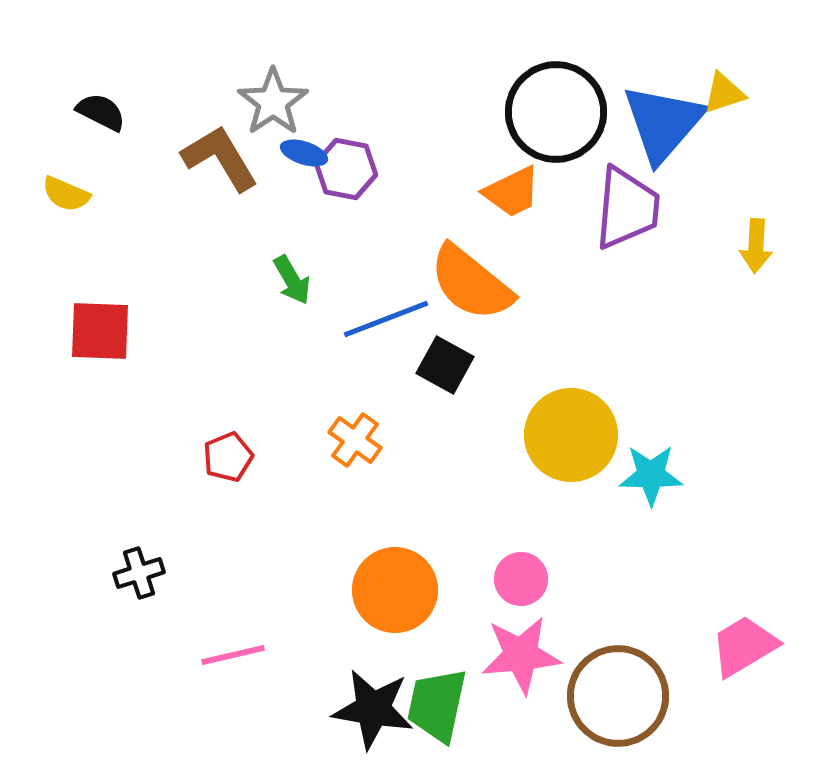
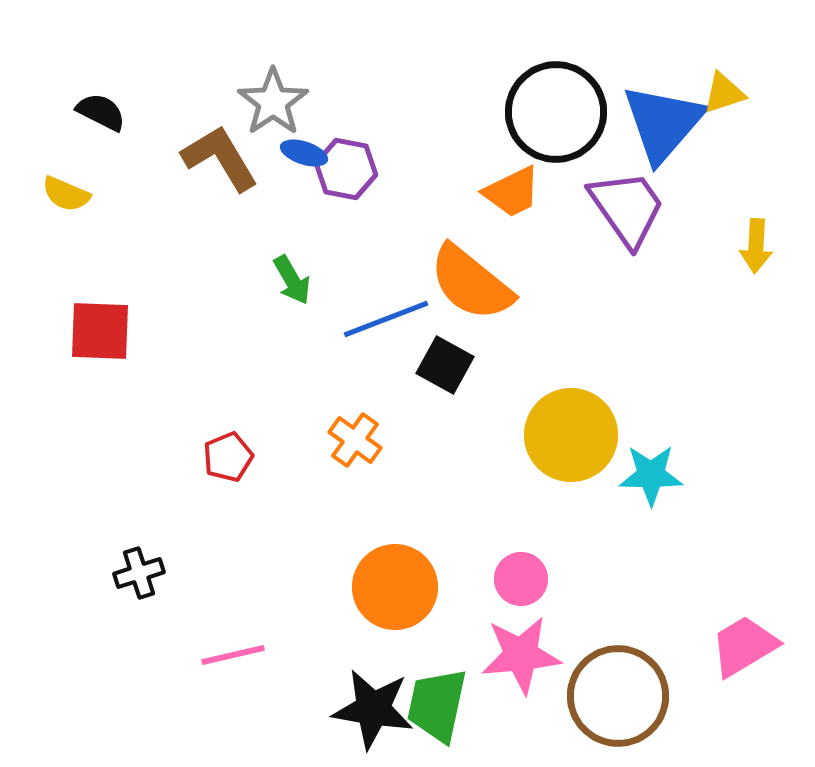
purple trapezoid: rotated 40 degrees counterclockwise
orange circle: moved 3 px up
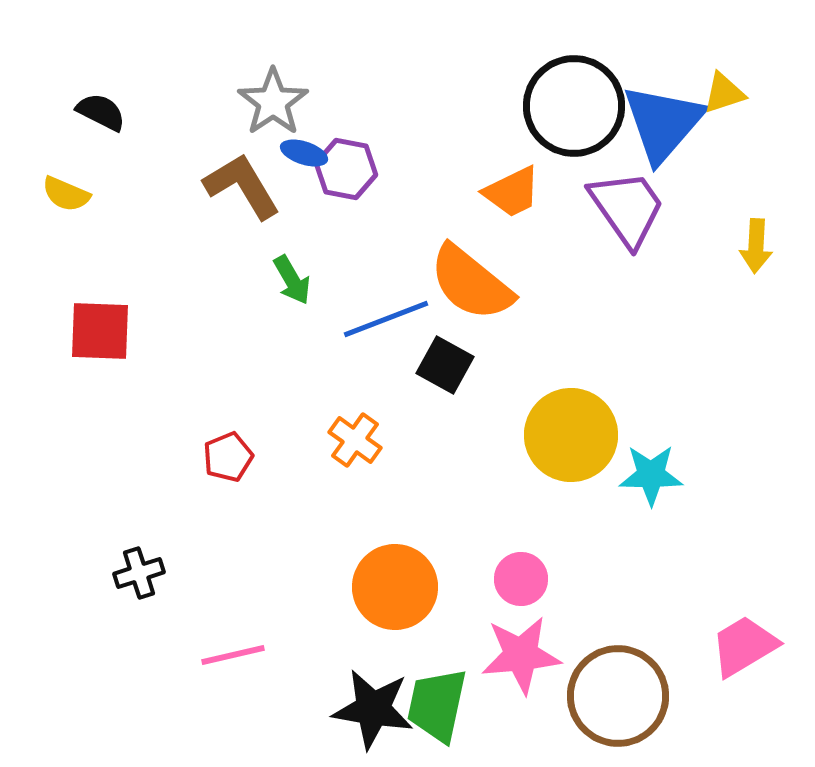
black circle: moved 18 px right, 6 px up
brown L-shape: moved 22 px right, 28 px down
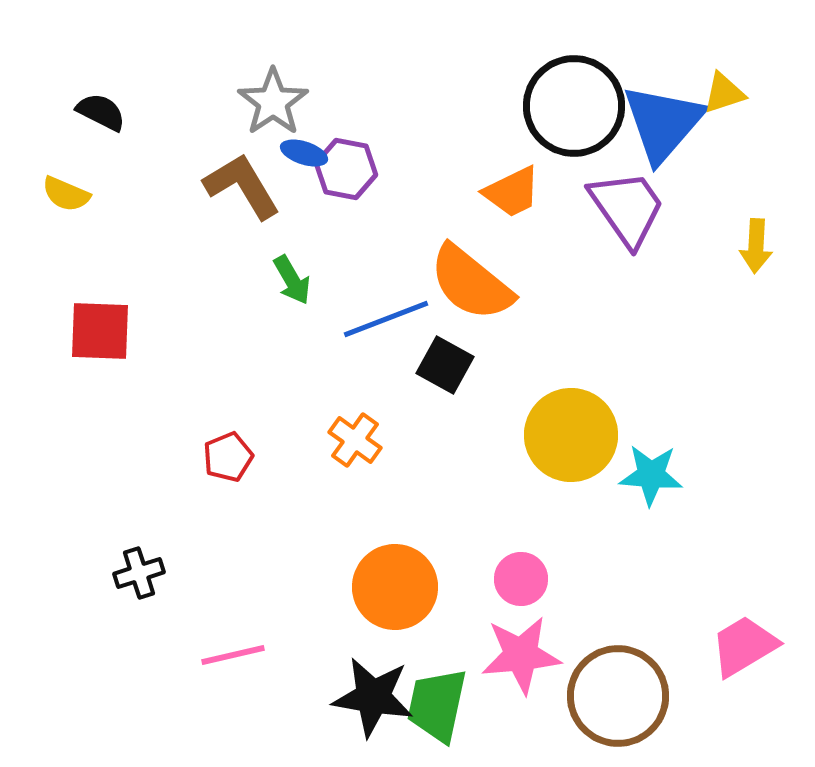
cyan star: rotated 4 degrees clockwise
black star: moved 12 px up
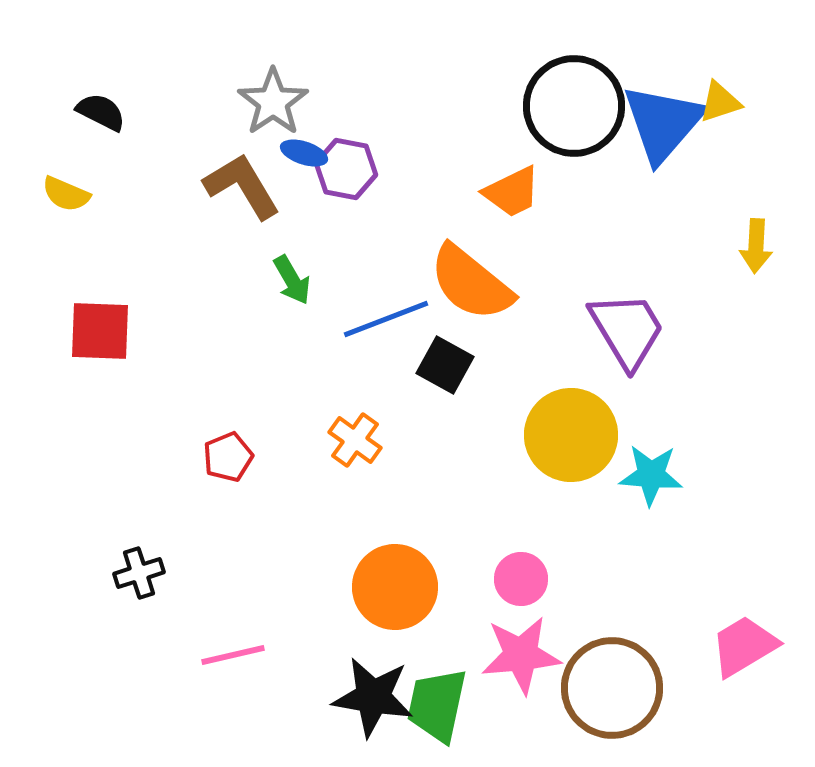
yellow triangle: moved 4 px left, 9 px down
purple trapezoid: moved 122 px down; rotated 4 degrees clockwise
brown circle: moved 6 px left, 8 px up
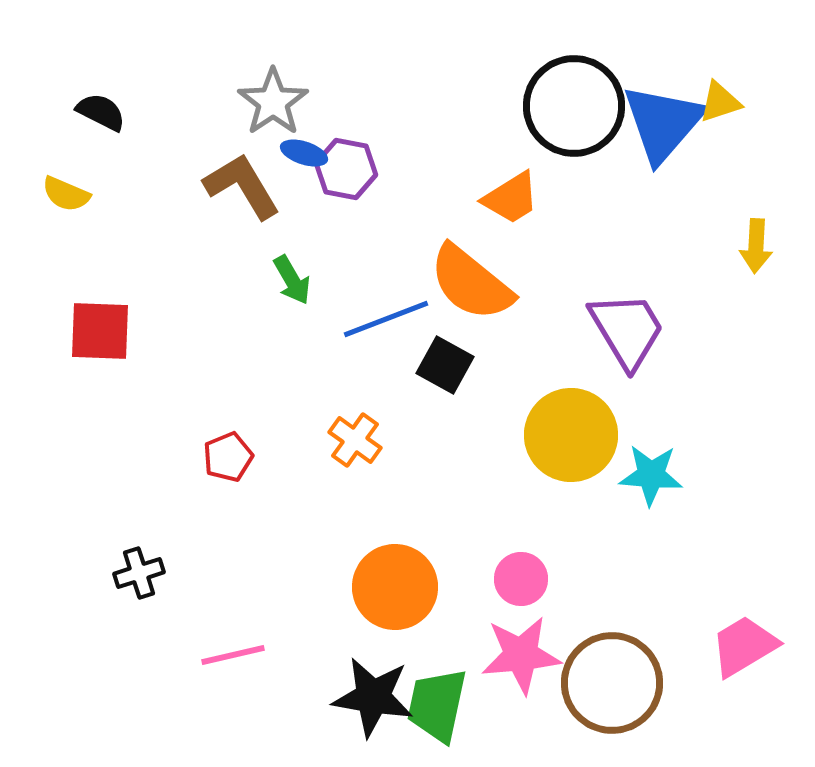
orange trapezoid: moved 1 px left, 6 px down; rotated 6 degrees counterclockwise
brown circle: moved 5 px up
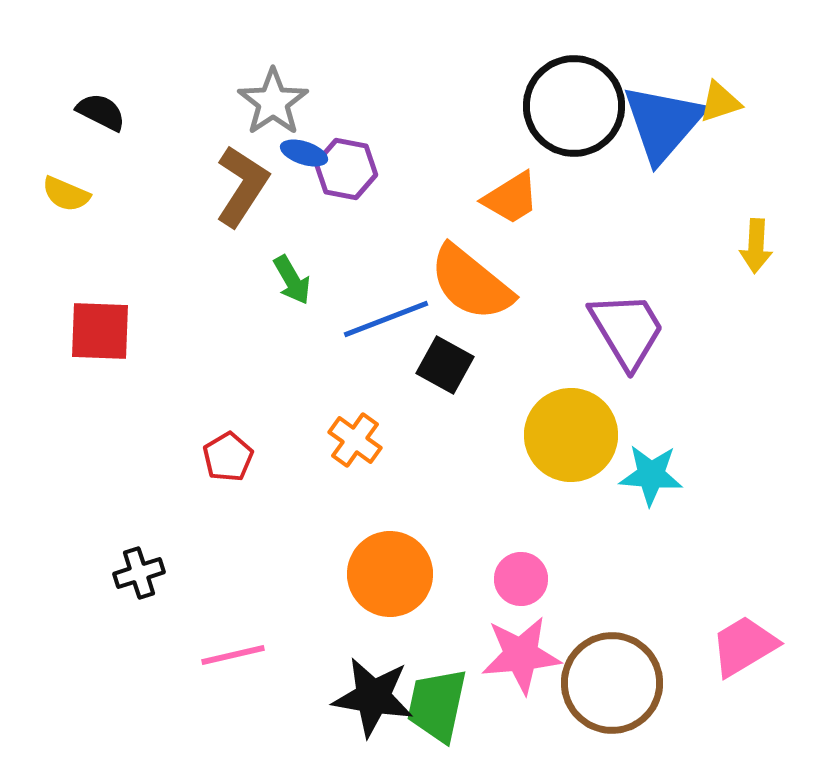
brown L-shape: rotated 64 degrees clockwise
red pentagon: rotated 9 degrees counterclockwise
orange circle: moved 5 px left, 13 px up
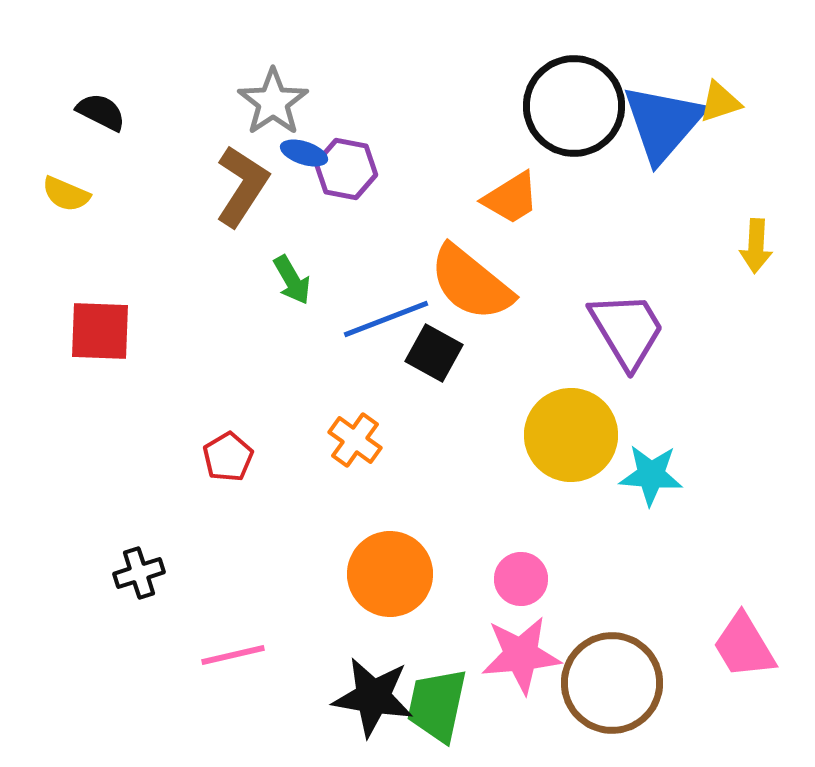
black square: moved 11 px left, 12 px up
pink trapezoid: rotated 90 degrees counterclockwise
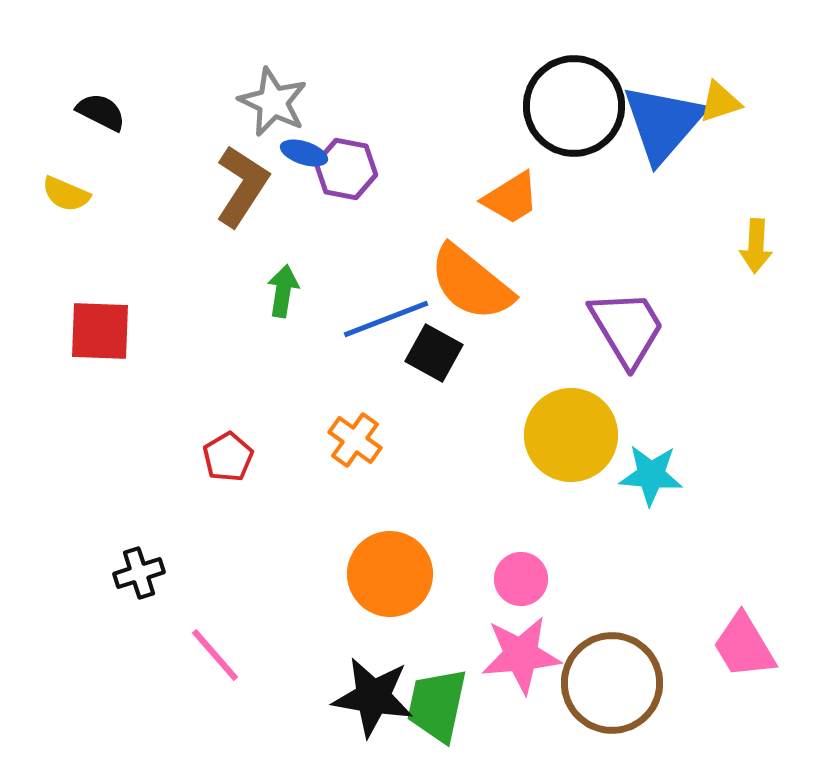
gray star: rotated 12 degrees counterclockwise
green arrow: moved 9 px left, 11 px down; rotated 141 degrees counterclockwise
purple trapezoid: moved 2 px up
pink line: moved 18 px left; rotated 62 degrees clockwise
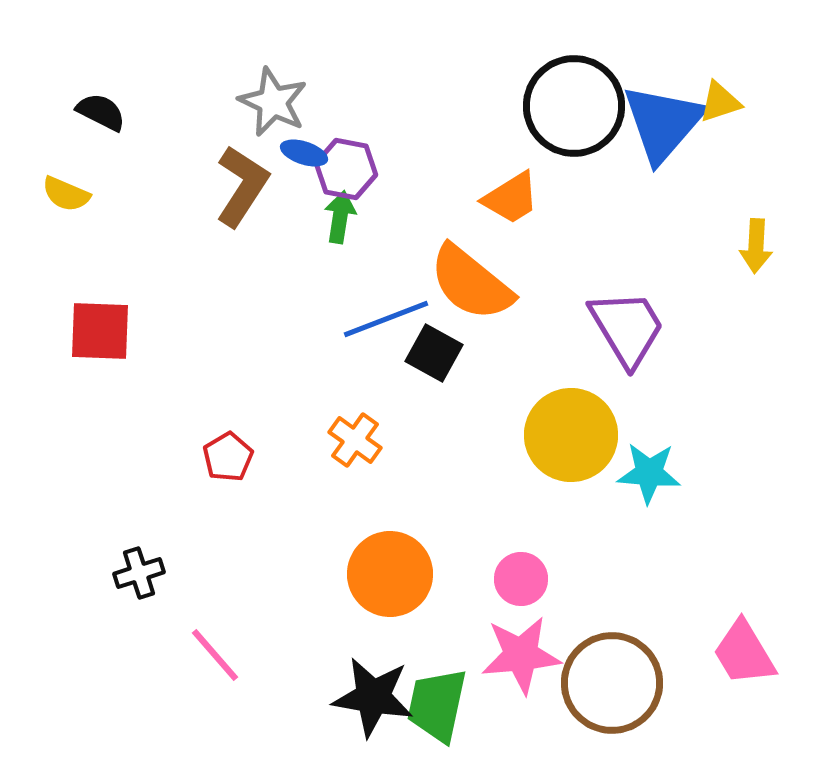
green arrow: moved 57 px right, 74 px up
cyan star: moved 2 px left, 2 px up
pink trapezoid: moved 7 px down
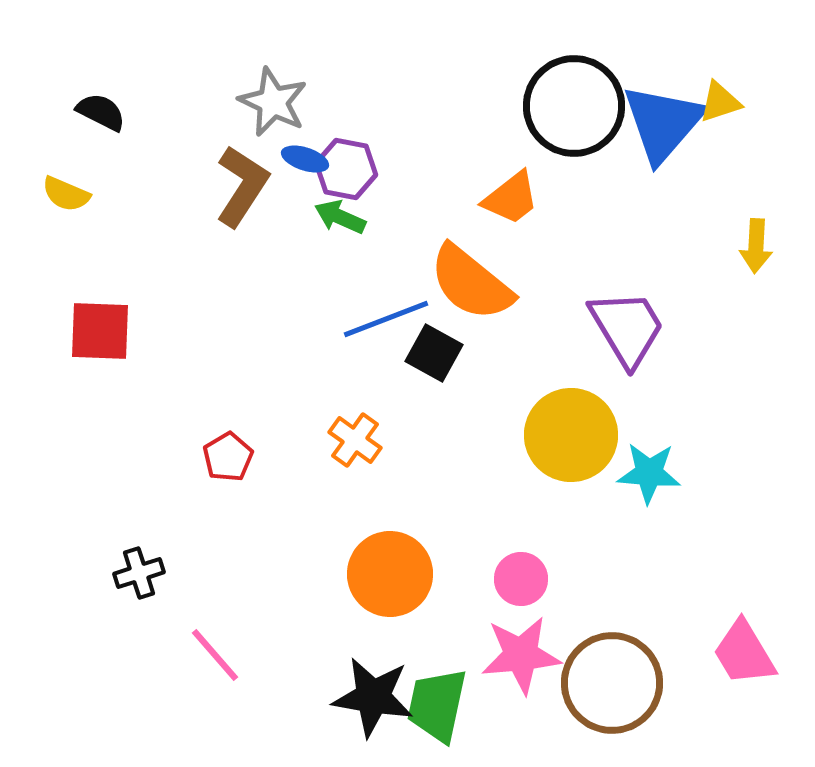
blue ellipse: moved 1 px right, 6 px down
orange trapezoid: rotated 6 degrees counterclockwise
green arrow: rotated 75 degrees counterclockwise
